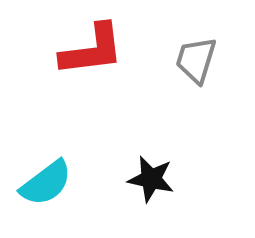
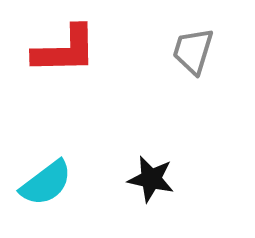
red L-shape: moved 27 px left; rotated 6 degrees clockwise
gray trapezoid: moved 3 px left, 9 px up
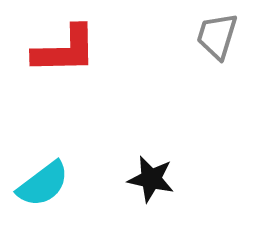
gray trapezoid: moved 24 px right, 15 px up
cyan semicircle: moved 3 px left, 1 px down
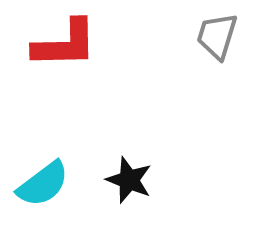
red L-shape: moved 6 px up
black star: moved 22 px left, 1 px down; rotated 9 degrees clockwise
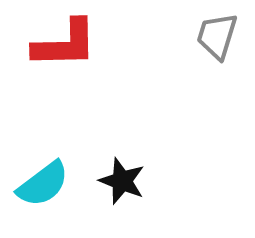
black star: moved 7 px left, 1 px down
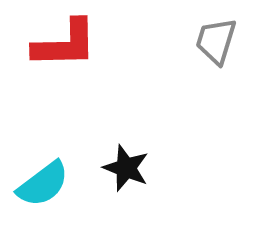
gray trapezoid: moved 1 px left, 5 px down
black star: moved 4 px right, 13 px up
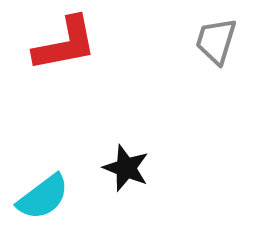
red L-shape: rotated 10 degrees counterclockwise
cyan semicircle: moved 13 px down
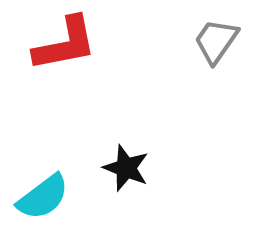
gray trapezoid: rotated 18 degrees clockwise
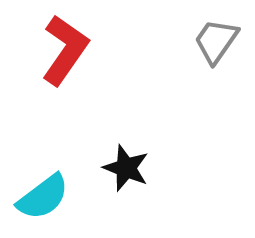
red L-shape: moved 6 px down; rotated 44 degrees counterclockwise
